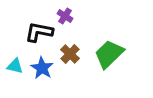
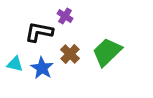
green trapezoid: moved 2 px left, 2 px up
cyan triangle: moved 2 px up
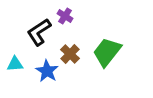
black L-shape: rotated 44 degrees counterclockwise
green trapezoid: rotated 8 degrees counterclockwise
cyan triangle: rotated 18 degrees counterclockwise
blue star: moved 5 px right, 3 px down
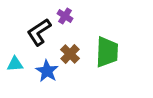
green trapezoid: rotated 144 degrees clockwise
